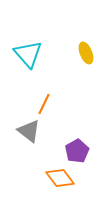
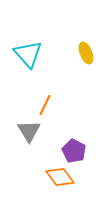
orange line: moved 1 px right, 1 px down
gray triangle: rotated 20 degrees clockwise
purple pentagon: moved 3 px left; rotated 15 degrees counterclockwise
orange diamond: moved 1 px up
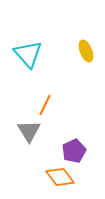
yellow ellipse: moved 2 px up
purple pentagon: rotated 20 degrees clockwise
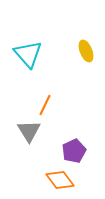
orange diamond: moved 3 px down
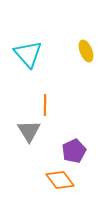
orange line: rotated 25 degrees counterclockwise
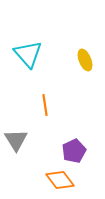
yellow ellipse: moved 1 px left, 9 px down
orange line: rotated 10 degrees counterclockwise
gray triangle: moved 13 px left, 9 px down
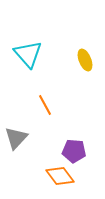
orange line: rotated 20 degrees counterclockwise
gray triangle: moved 2 px up; rotated 15 degrees clockwise
purple pentagon: rotated 30 degrees clockwise
orange diamond: moved 4 px up
